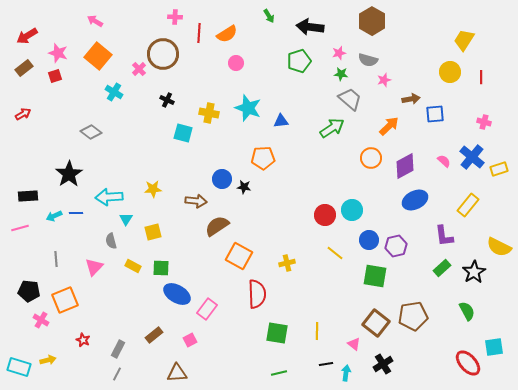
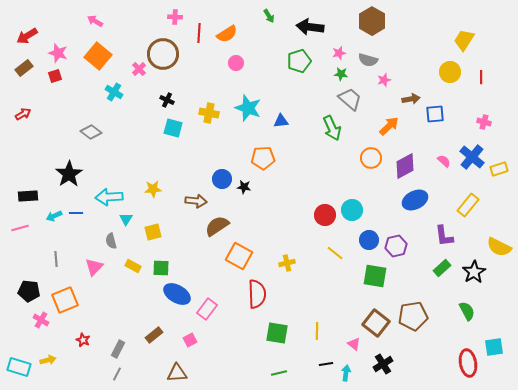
green arrow at (332, 128): rotated 100 degrees clockwise
cyan square at (183, 133): moved 10 px left, 5 px up
red ellipse at (468, 363): rotated 32 degrees clockwise
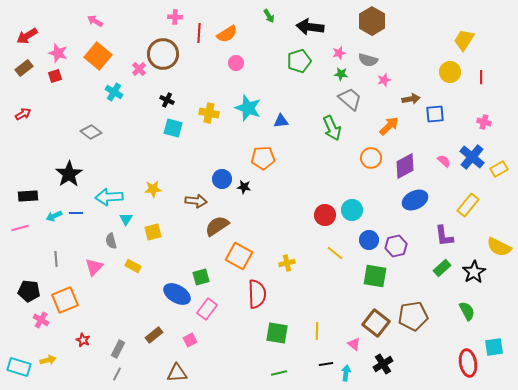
yellow rectangle at (499, 169): rotated 12 degrees counterclockwise
green square at (161, 268): moved 40 px right, 9 px down; rotated 18 degrees counterclockwise
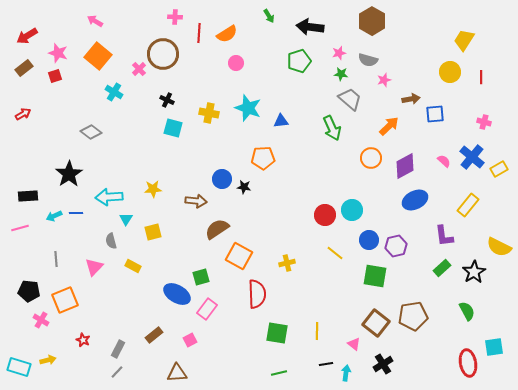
brown semicircle at (217, 226): moved 3 px down
gray line at (117, 374): moved 2 px up; rotated 16 degrees clockwise
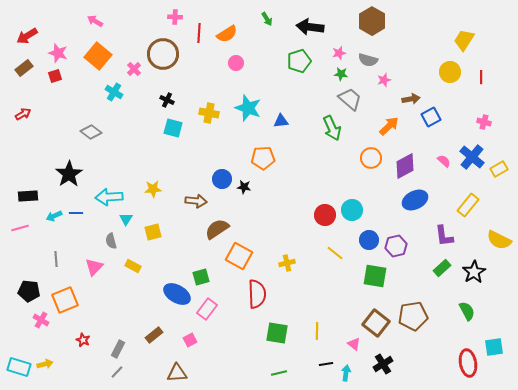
green arrow at (269, 16): moved 2 px left, 3 px down
pink cross at (139, 69): moved 5 px left
blue square at (435, 114): moved 4 px left, 3 px down; rotated 24 degrees counterclockwise
yellow semicircle at (499, 247): moved 7 px up
yellow arrow at (48, 360): moved 3 px left, 4 px down
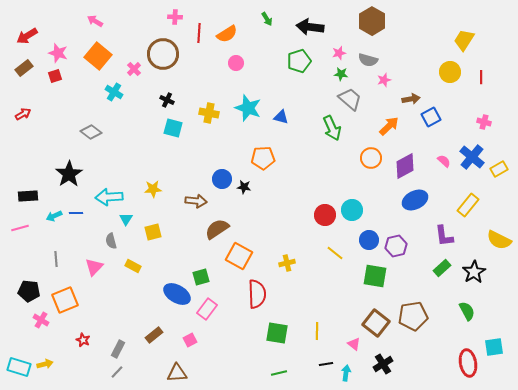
blue triangle at (281, 121): moved 4 px up; rotated 21 degrees clockwise
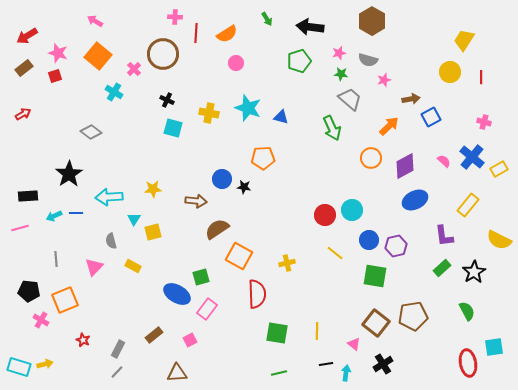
red line at (199, 33): moved 3 px left
cyan triangle at (126, 219): moved 8 px right
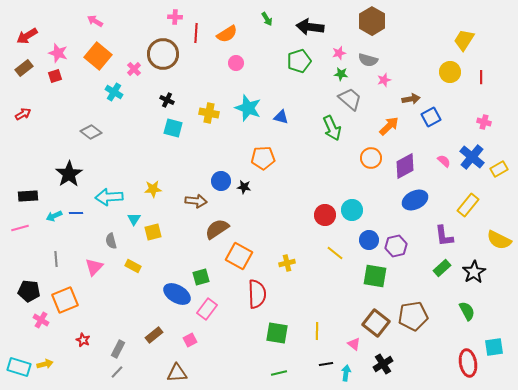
blue circle at (222, 179): moved 1 px left, 2 px down
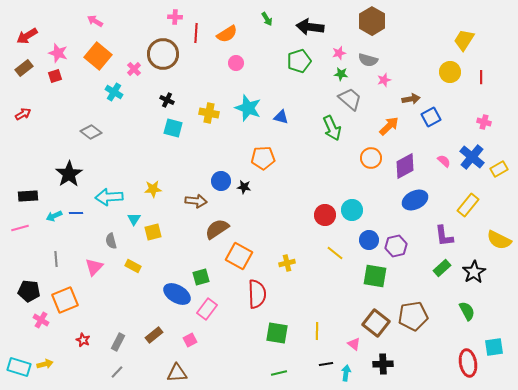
gray rectangle at (118, 349): moved 7 px up
black cross at (383, 364): rotated 30 degrees clockwise
